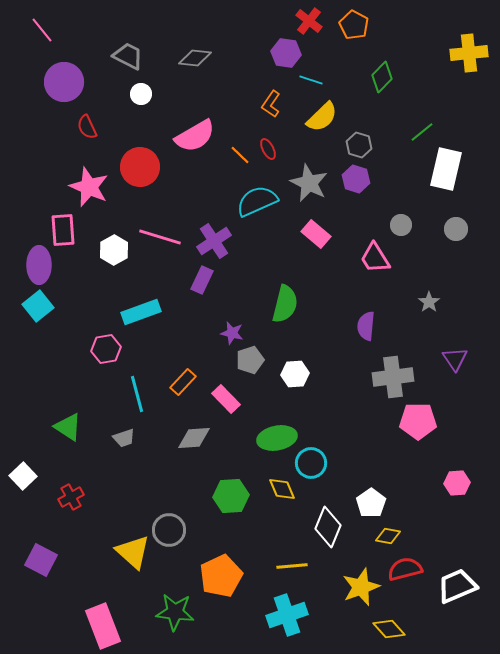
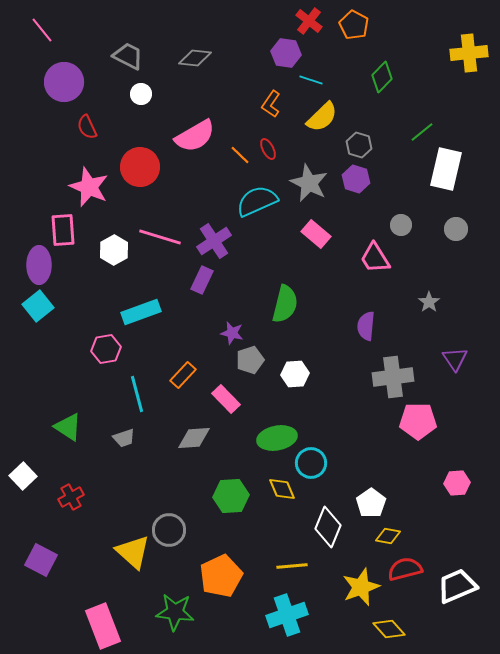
orange rectangle at (183, 382): moved 7 px up
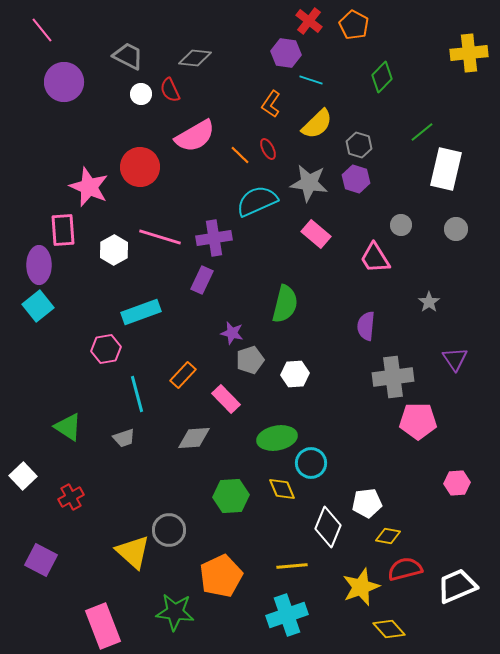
yellow semicircle at (322, 117): moved 5 px left, 7 px down
red semicircle at (87, 127): moved 83 px right, 37 px up
gray star at (309, 183): rotated 18 degrees counterclockwise
purple cross at (214, 241): moved 3 px up; rotated 24 degrees clockwise
white pentagon at (371, 503): moved 4 px left; rotated 28 degrees clockwise
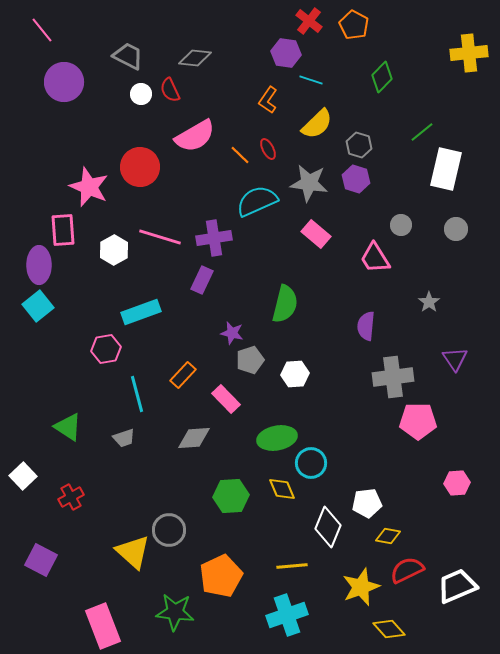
orange L-shape at (271, 104): moved 3 px left, 4 px up
red semicircle at (405, 569): moved 2 px right, 1 px down; rotated 12 degrees counterclockwise
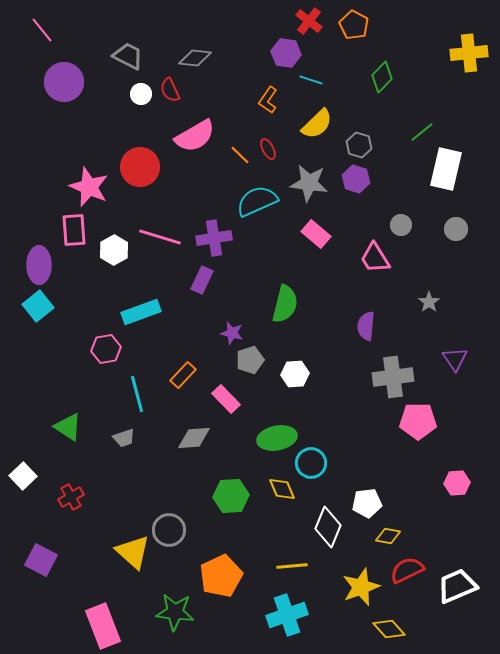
pink rectangle at (63, 230): moved 11 px right
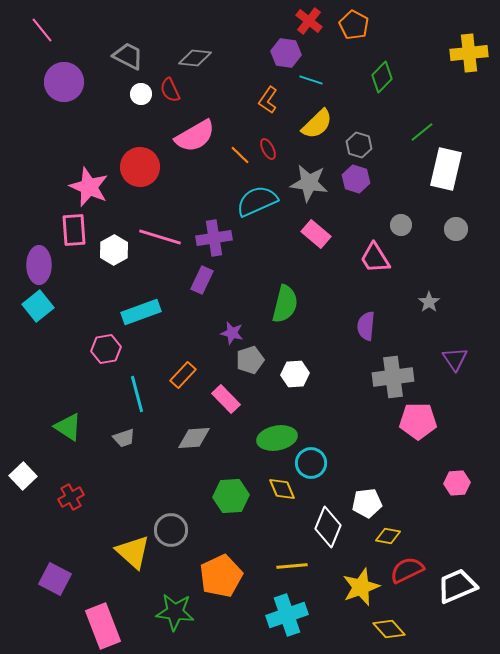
gray circle at (169, 530): moved 2 px right
purple square at (41, 560): moved 14 px right, 19 px down
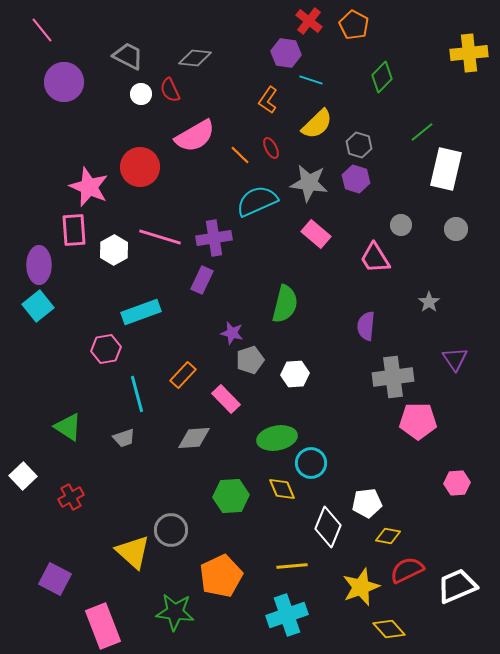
red ellipse at (268, 149): moved 3 px right, 1 px up
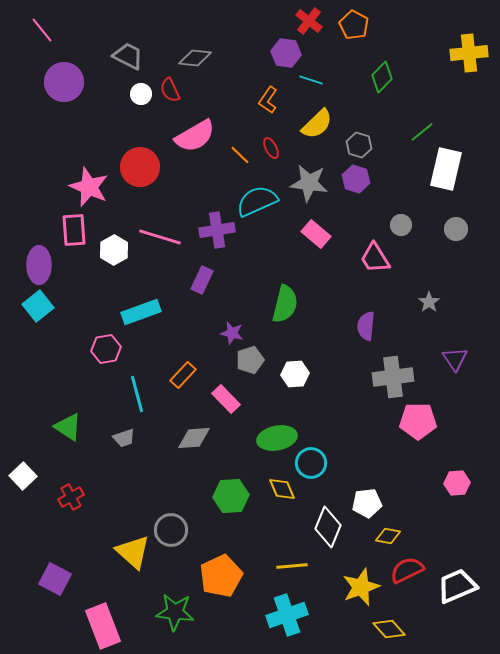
purple cross at (214, 238): moved 3 px right, 8 px up
